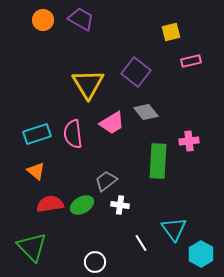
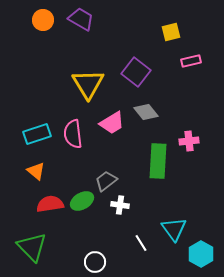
green ellipse: moved 4 px up
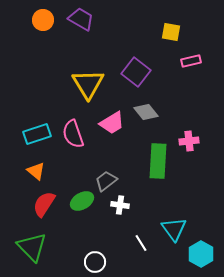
yellow square: rotated 24 degrees clockwise
pink semicircle: rotated 12 degrees counterclockwise
red semicircle: moved 6 px left; rotated 48 degrees counterclockwise
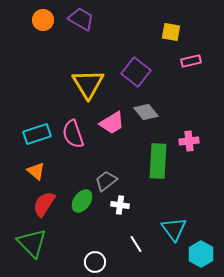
green ellipse: rotated 25 degrees counterclockwise
white line: moved 5 px left, 1 px down
green triangle: moved 4 px up
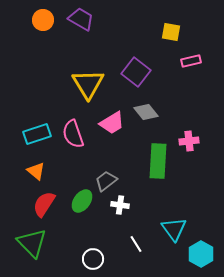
white circle: moved 2 px left, 3 px up
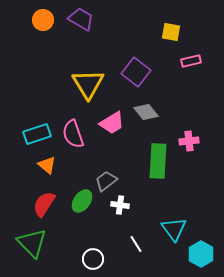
orange triangle: moved 11 px right, 6 px up
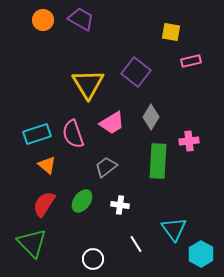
gray diamond: moved 5 px right, 5 px down; rotated 70 degrees clockwise
gray trapezoid: moved 14 px up
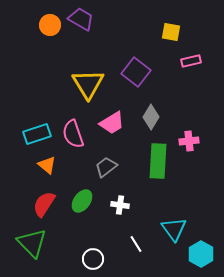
orange circle: moved 7 px right, 5 px down
